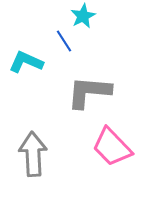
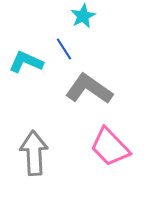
blue line: moved 8 px down
gray L-shape: moved 3 px up; rotated 30 degrees clockwise
pink trapezoid: moved 2 px left
gray arrow: moved 1 px right, 1 px up
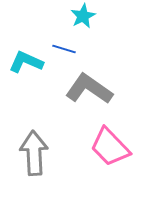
blue line: rotated 40 degrees counterclockwise
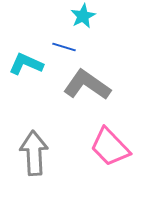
blue line: moved 2 px up
cyan L-shape: moved 2 px down
gray L-shape: moved 2 px left, 4 px up
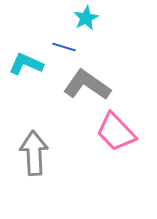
cyan star: moved 3 px right, 2 px down
pink trapezoid: moved 6 px right, 15 px up
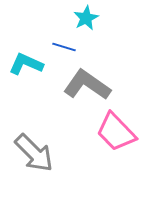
gray arrow: rotated 138 degrees clockwise
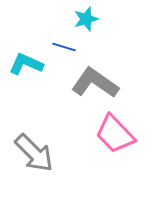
cyan star: moved 1 px down; rotated 10 degrees clockwise
gray L-shape: moved 8 px right, 2 px up
pink trapezoid: moved 1 px left, 2 px down
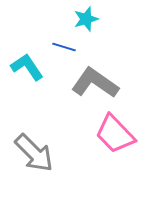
cyan L-shape: moved 1 px right, 3 px down; rotated 32 degrees clockwise
